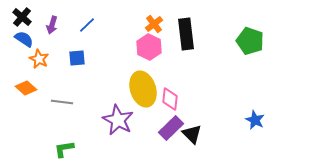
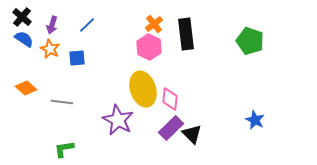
orange star: moved 11 px right, 10 px up
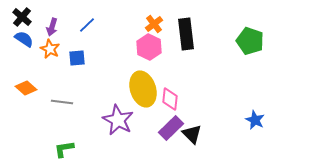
purple arrow: moved 2 px down
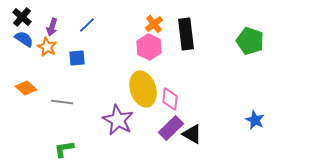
orange star: moved 3 px left, 2 px up
black triangle: rotated 15 degrees counterclockwise
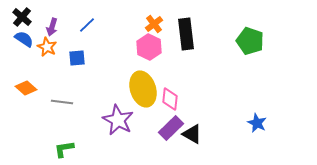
blue star: moved 2 px right, 3 px down
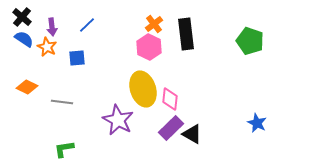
purple arrow: rotated 24 degrees counterclockwise
orange diamond: moved 1 px right, 1 px up; rotated 15 degrees counterclockwise
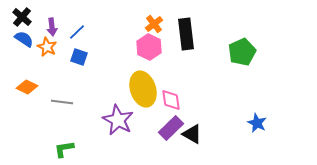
blue line: moved 10 px left, 7 px down
green pentagon: moved 8 px left, 11 px down; rotated 28 degrees clockwise
blue square: moved 2 px right, 1 px up; rotated 24 degrees clockwise
pink diamond: moved 1 px right, 1 px down; rotated 15 degrees counterclockwise
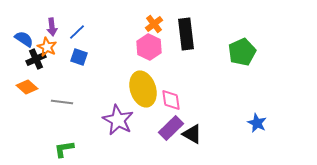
black cross: moved 14 px right, 42 px down; rotated 24 degrees clockwise
orange diamond: rotated 15 degrees clockwise
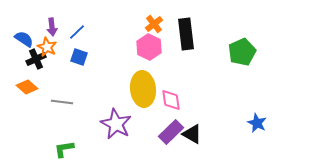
yellow ellipse: rotated 12 degrees clockwise
purple star: moved 2 px left, 4 px down
purple rectangle: moved 4 px down
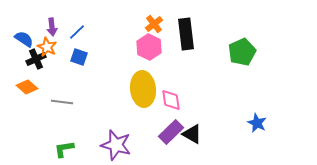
purple star: moved 21 px down; rotated 12 degrees counterclockwise
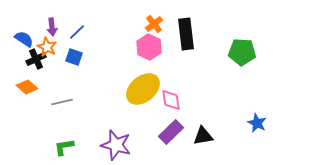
green pentagon: rotated 28 degrees clockwise
blue square: moved 5 px left
yellow ellipse: rotated 56 degrees clockwise
gray line: rotated 20 degrees counterclockwise
black triangle: moved 11 px right, 2 px down; rotated 40 degrees counterclockwise
green L-shape: moved 2 px up
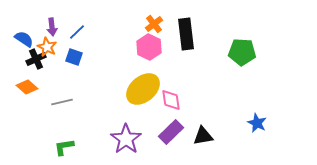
purple star: moved 10 px right, 6 px up; rotated 20 degrees clockwise
